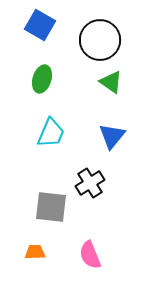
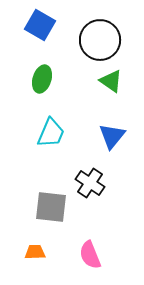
green triangle: moved 1 px up
black cross: rotated 24 degrees counterclockwise
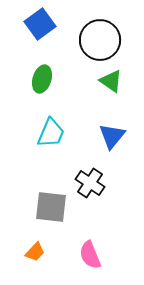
blue square: moved 1 px up; rotated 24 degrees clockwise
orange trapezoid: rotated 135 degrees clockwise
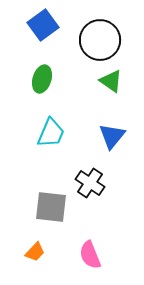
blue square: moved 3 px right, 1 px down
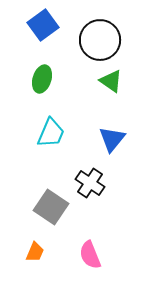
blue triangle: moved 3 px down
gray square: rotated 28 degrees clockwise
orange trapezoid: rotated 20 degrees counterclockwise
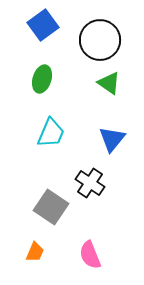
green triangle: moved 2 px left, 2 px down
